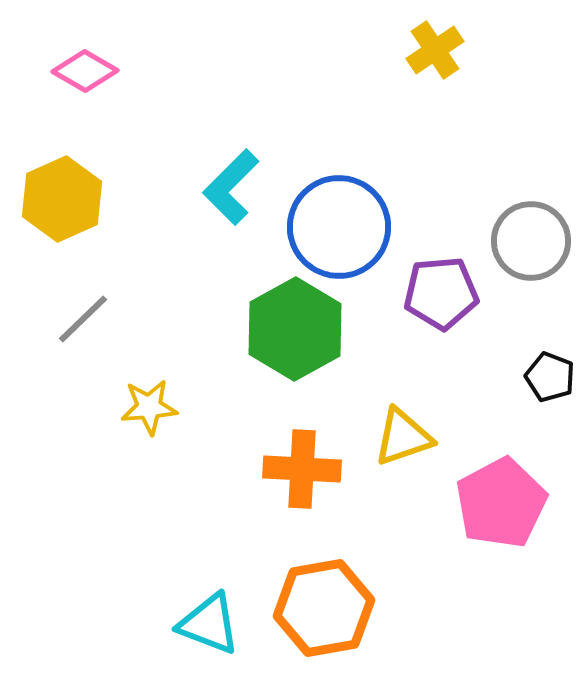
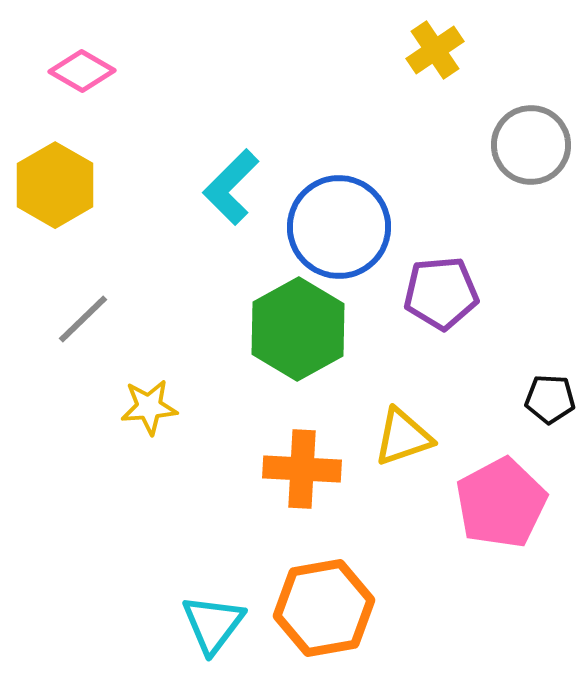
pink diamond: moved 3 px left
yellow hexagon: moved 7 px left, 14 px up; rotated 6 degrees counterclockwise
gray circle: moved 96 px up
green hexagon: moved 3 px right
black pentagon: moved 22 px down; rotated 18 degrees counterclockwise
cyan triangle: moved 4 px right; rotated 46 degrees clockwise
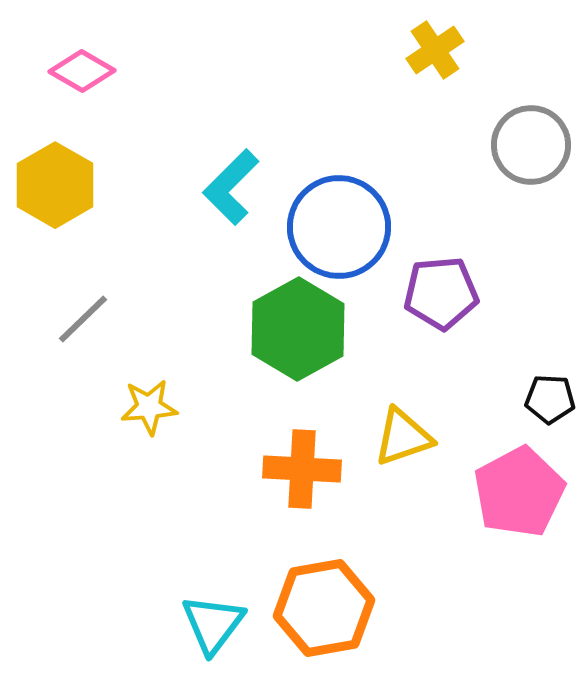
pink pentagon: moved 18 px right, 11 px up
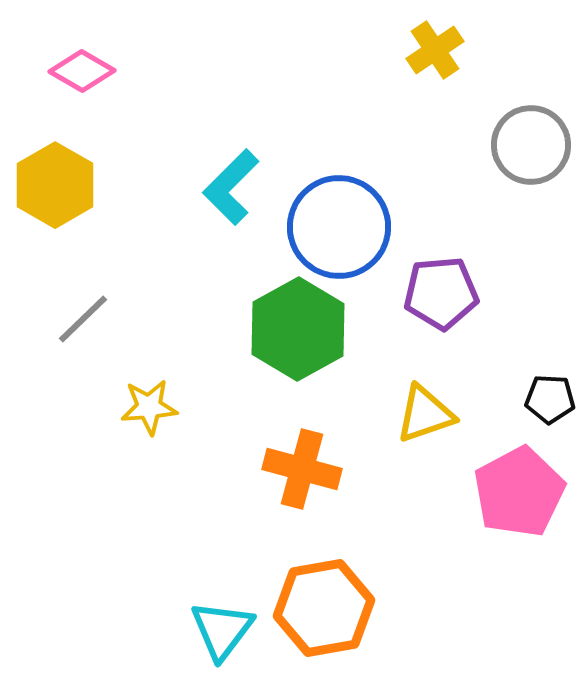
yellow triangle: moved 22 px right, 23 px up
orange cross: rotated 12 degrees clockwise
cyan triangle: moved 9 px right, 6 px down
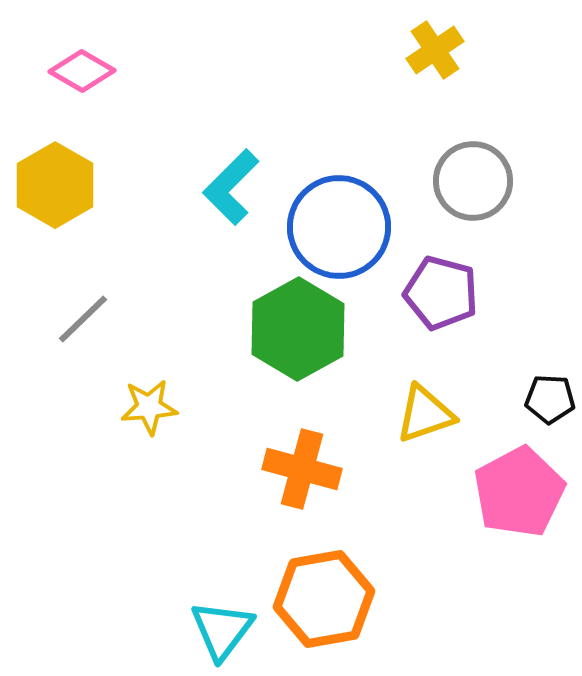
gray circle: moved 58 px left, 36 px down
purple pentagon: rotated 20 degrees clockwise
orange hexagon: moved 9 px up
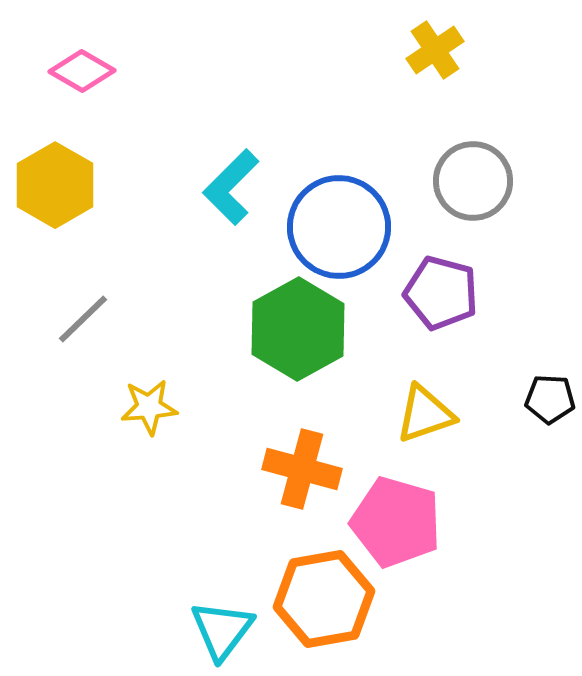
pink pentagon: moved 123 px left, 30 px down; rotated 28 degrees counterclockwise
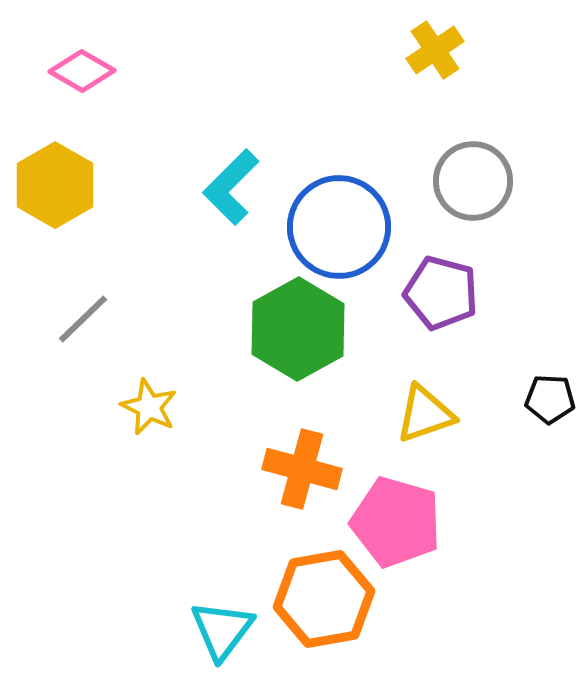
yellow star: rotated 30 degrees clockwise
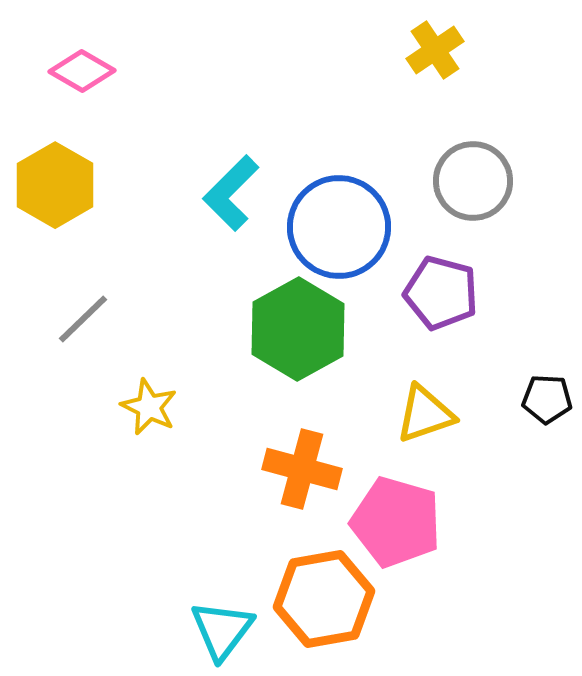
cyan L-shape: moved 6 px down
black pentagon: moved 3 px left
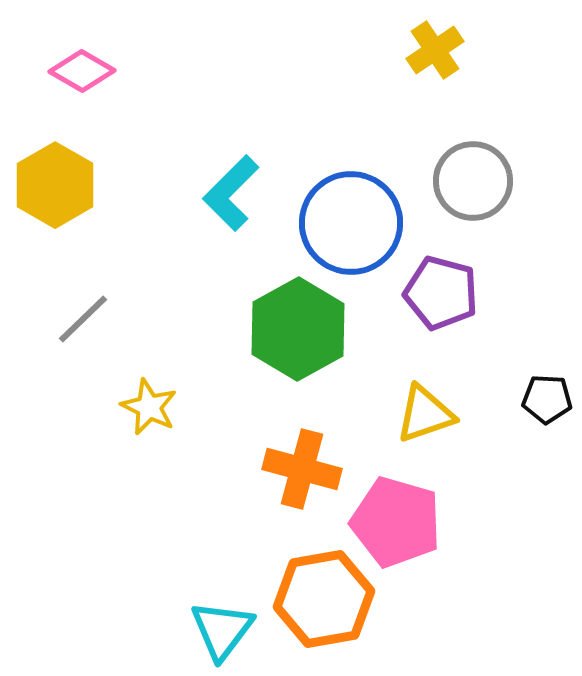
blue circle: moved 12 px right, 4 px up
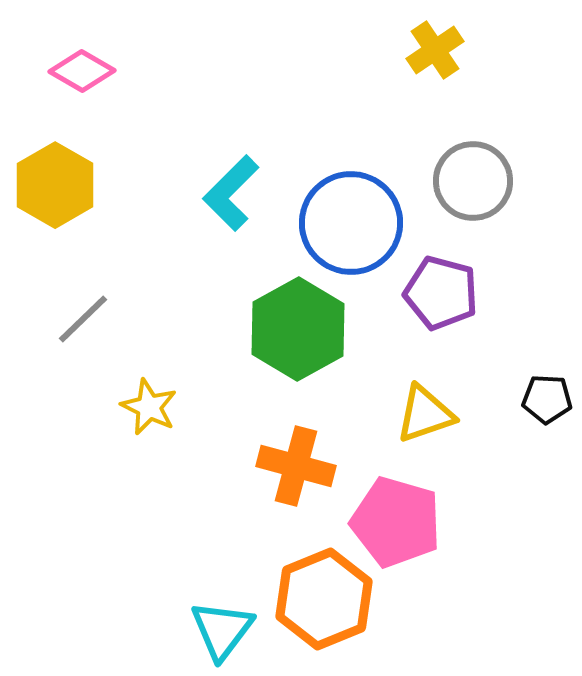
orange cross: moved 6 px left, 3 px up
orange hexagon: rotated 12 degrees counterclockwise
